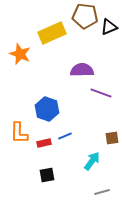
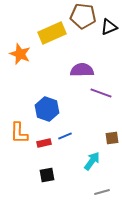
brown pentagon: moved 2 px left
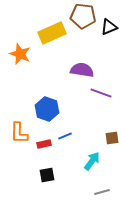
purple semicircle: rotated 10 degrees clockwise
red rectangle: moved 1 px down
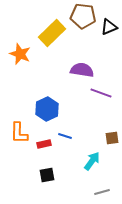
yellow rectangle: rotated 20 degrees counterclockwise
blue hexagon: rotated 15 degrees clockwise
blue line: rotated 40 degrees clockwise
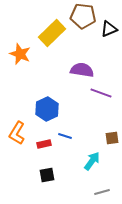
black triangle: moved 2 px down
orange L-shape: moved 2 px left; rotated 30 degrees clockwise
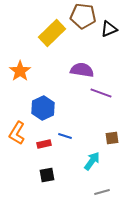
orange star: moved 17 px down; rotated 15 degrees clockwise
blue hexagon: moved 4 px left, 1 px up
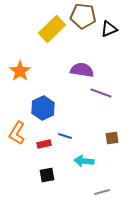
yellow rectangle: moved 4 px up
cyan arrow: moved 8 px left; rotated 120 degrees counterclockwise
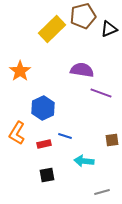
brown pentagon: rotated 20 degrees counterclockwise
brown square: moved 2 px down
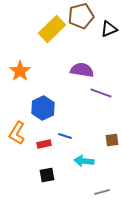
brown pentagon: moved 2 px left
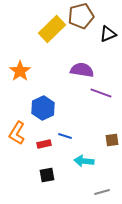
black triangle: moved 1 px left, 5 px down
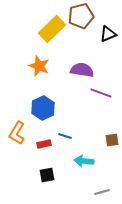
orange star: moved 19 px right, 5 px up; rotated 15 degrees counterclockwise
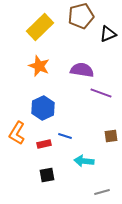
yellow rectangle: moved 12 px left, 2 px up
brown square: moved 1 px left, 4 px up
